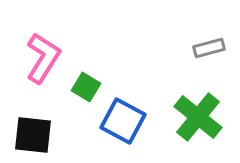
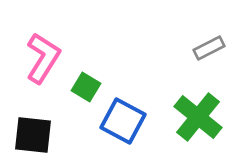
gray rectangle: rotated 12 degrees counterclockwise
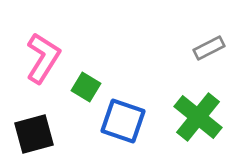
blue square: rotated 9 degrees counterclockwise
black square: moved 1 px right, 1 px up; rotated 21 degrees counterclockwise
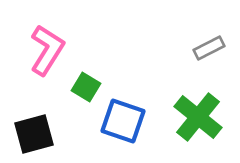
pink L-shape: moved 4 px right, 8 px up
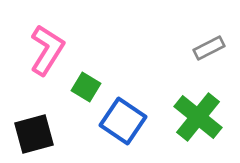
blue square: rotated 15 degrees clockwise
